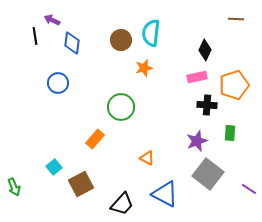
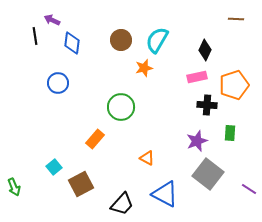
cyan semicircle: moved 6 px right, 7 px down; rotated 24 degrees clockwise
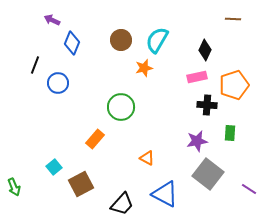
brown line: moved 3 px left
black line: moved 29 px down; rotated 30 degrees clockwise
blue diamond: rotated 15 degrees clockwise
purple star: rotated 10 degrees clockwise
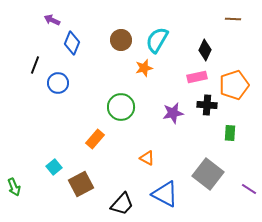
purple star: moved 24 px left, 28 px up
